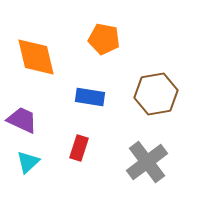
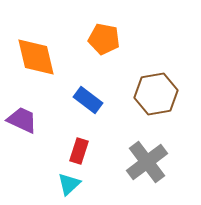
blue rectangle: moved 2 px left, 3 px down; rotated 28 degrees clockwise
red rectangle: moved 3 px down
cyan triangle: moved 41 px right, 22 px down
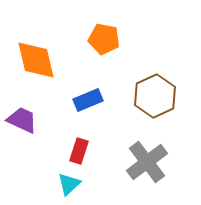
orange diamond: moved 3 px down
brown hexagon: moved 1 px left, 2 px down; rotated 15 degrees counterclockwise
blue rectangle: rotated 60 degrees counterclockwise
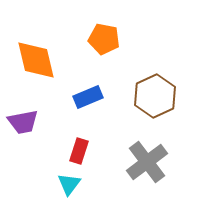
blue rectangle: moved 3 px up
purple trapezoid: moved 1 px right, 2 px down; rotated 144 degrees clockwise
cyan triangle: rotated 10 degrees counterclockwise
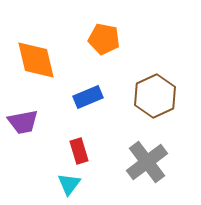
red rectangle: rotated 35 degrees counterclockwise
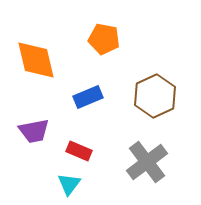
purple trapezoid: moved 11 px right, 9 px down
red rectangle: rotated 50 degrees counterclockwise
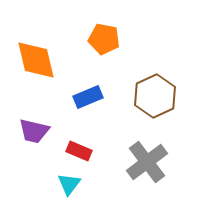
purple trapezoid: rotated 24 degrees clockwise
